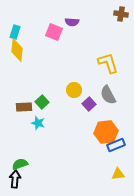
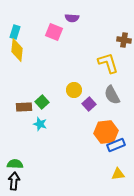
brown cross: moved 3 px right, 26 px down
purple semicircle: moved 4 px up
gray semicircle: moved 4 px right
cyan star: moved 2 px right, 1 px down
green semicircle: moved 5 px left; rotated 21 degrees clockwise
black arrow: moved 1 px left, 2 px down
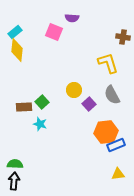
cyan rectangle: rotated 32 degrees clockwise
brown cross: moved 1 px left, 3 px up
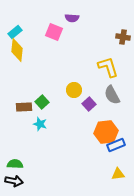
yellow L-shape: moved 4 px down
black arrow: rotated 96 degrees clockwise
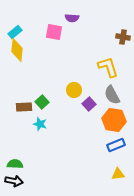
pink square: rotated 12 degrees counterclockwise
orange hexagon: moved 8 px right, 12 px up; rotated 15 degrees clockwise
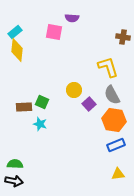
green square: rotated 24 degrees counterclockwise
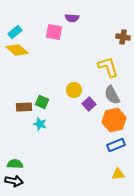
yellow diamond: rotated 55 degrees counterclockwise
orange hexagon: rotated 20 degrees counterclockwise
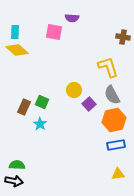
cyan rectangle: rotated 48 degrees counterclockwise
brown rectangle: rotated 63 degrees counterclockwise
cyan star: rotated 16 degrees clockwise
blue rectangle: rotated 12 degrees clockwise
green semicircle: moved 2 px right, 1 px down
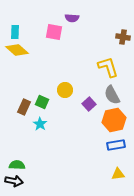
yellow circle: moved 9 px left
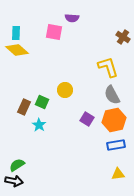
cyan rectangle: moved 1 px right, 1 px down
brown cross: rotated 24 degrees clockwise
purple square: moved 2 px left, 15 px down; rotated 16 degrees counterclockwise
cyan star: moved 1 px left, 1 px down
green semicircle: rotated 35 degrees counterclockwise
